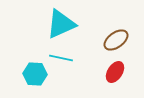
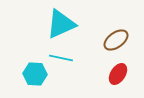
red ellipse: moved 3 px right, 2 px down
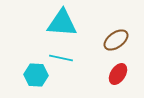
cyan triangle: moved 1 px right, 1 px up; rotated 28 degrees clockwise
cyan hexagon: moved 1 px right, 1 px down
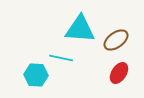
cyan triangle: moved 18 px right, 6 px down
red ellipse: moved 1 px right, 1 px up
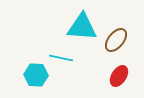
cyan triangle: moved 2 px right, 2 px up
brown ellipse: rotated 15 degrees counterclockwise
red ellipse: moved 3 px down
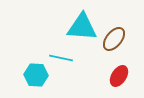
brown ellipse: moved 2 px left, 1 px up
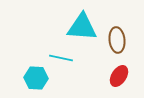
brown ellipse: moved 3 px right, 1 px down; rotated 45 degrees counterclockwise
cyan hexagon: moved 3 px down
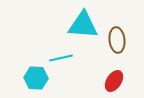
cyan triangle: moved 1 px right, 2 px up
cyan line: rotated 25 degrees counterclockwise
red ellipse: moved 5 px left, 5 px down
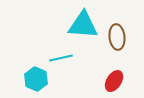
brown ellipse: moved 3 px up
cyan hexagon: moved 1 px down; rotated 20 degrees clockwise
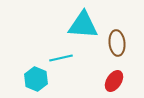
brown ellipse: moved 6 px down
